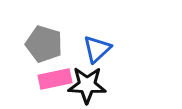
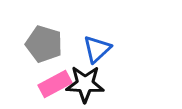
pink rectangle: moved 5 px down; rotated 16 degrees counterclockwise
black star: moved 2 px left, 1 px up
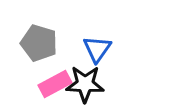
gray pentagon: moved 5 px left, 1 px up
blue triangle: rotated 12 degrees counterclockwise
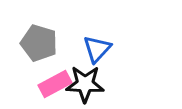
blue triangle: rotated 8 degrees clockwise
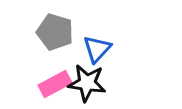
gray pentagon: moved 16 px right, 11 px up
black star: moved 2 px right, 1 px up; rotated 6 degrees clockwise
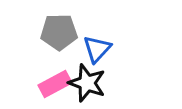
gray pentagon: moved 4 px right; rotated 18 degrees counterclockwise
black star: rotated 12 degrees clockwise
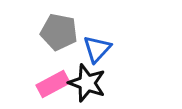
gray pentagon: rotated 12 degrees clockwise
pink rectangle: moved 2 px left
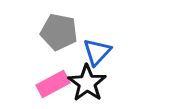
blue triangle: moved 3 px down
black star: rotated 15 degrees clockwise
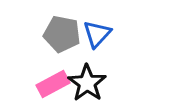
gray pentagon: moved 3 px right, 2 px down
blue triangle: moved 18 px up
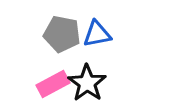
blue triangle: rotated 36 degrees clockwise
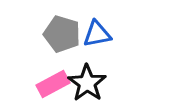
gray pentagon: rotated 6 degrees clockwise
